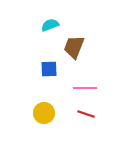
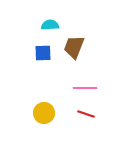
cyan semicircle: rotated 18 degrees clockwise
blue square: moved 6 px left, 16 px up
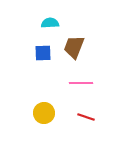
cyan semicircle: moved 2 px up
pink line: moved 4 px left, 5 px up
red line: moved 3 px down
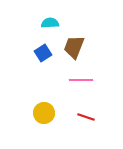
blue square: rotated 30 degrees counterclockwise
pink line: moved 3 px up
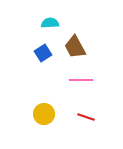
brown trapezoid: moved 1 px right; rotated 50 degrees counterclockwise
yellow circle: moved 1 px down
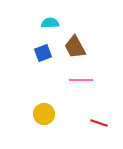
blue square: rotated 12 degrees clockwise
red line: moved 13 px right, 6 px down
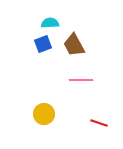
brown trapezoid: moved 1 px left, 2 px up
blue square: moved 9 px up
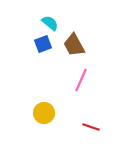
cyan semicircle: rotated 42 degrees clockwise
pink line: rotated 65 degrees counterclockwise
yellow circle: moved 1 px up
red line: moved 8 px left, 4 px down
